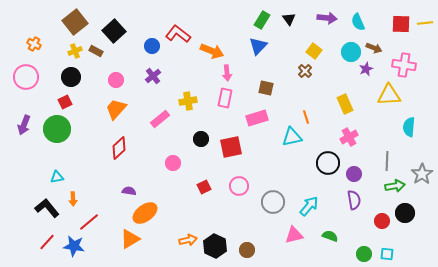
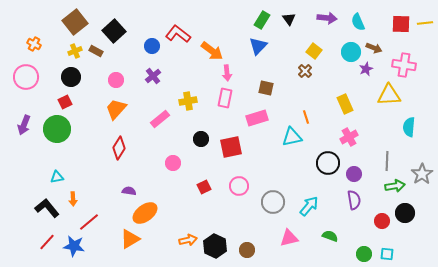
orange arrow at (212, 51): rotated 15 degrees clockwise
red diamond at (119, 148): rotated 15 degrees counterclockwise
pink triangle at (294, 235): moved 5 px left, 3 px down
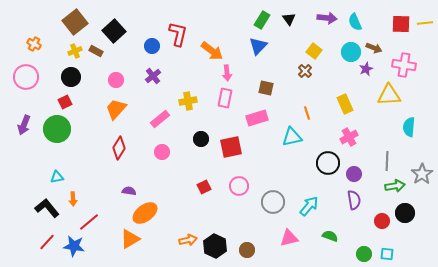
cyan semicircle at (358, 22): moved 3 px left
red L-shape at (178, 34): rotated 65 degrees clockwise
orange line at (306, 117): moved 1 px right, 4 px up
pink circle at (173, 163): moved 11 px left, 11 px up
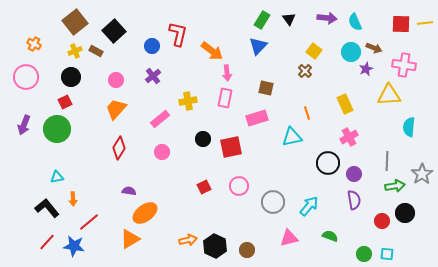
black circle at (201, 139): moved 2 px right
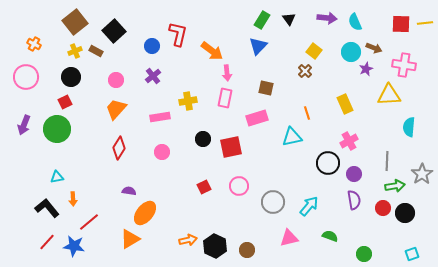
pink rectangle at (160, 119): moved 2 px up; rotated 30 degrees clockwise
pink cross at (349, 137): moved 4 px down
orange ellipse at (145, 213): rotated 15 degrees counterclockwise
red circle at (382, 221): moved 1 px right, 13 px up
cyan square at (387, 254): moved 25 px right; rotated 24 degrees counterclockwise
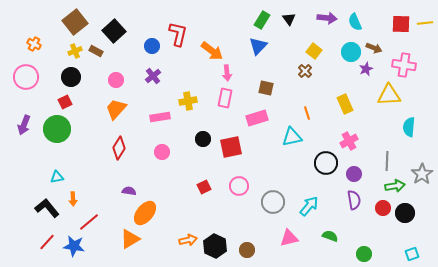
black circle at (328, 163): moved 2 px left
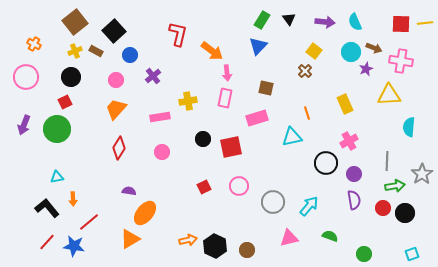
purple arrow at (327, 18): moved 2 px left, 4 px down
blue circle at (152, 46): moved 22 px left, 9 px down
pink cross at (404, 65): moved 3 px left, 4 px up
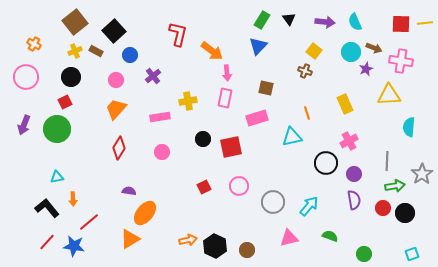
brown cross at (305, 71): rotated 24 degrees counterclockwise
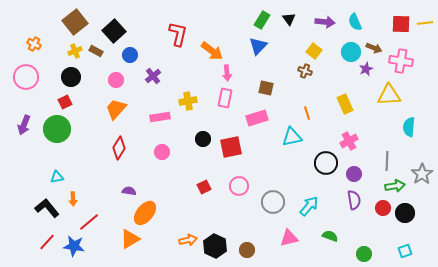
cyan square at (412, 254): moved 7 px left, 3 px up
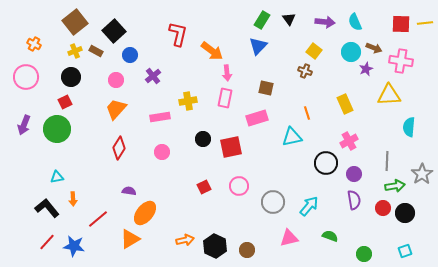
red line at (89, 222): moved 9 px right, 3 px up
orange arrow at (188, 240): moved 3 px left
